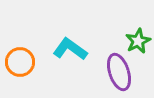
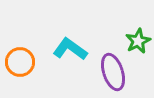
purple ellipse: moved 6 px left
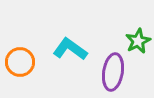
purple ellipse: rotated 27 degrees clockwise
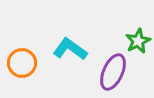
orange circle: moved 2 px right, 1 px down
purple ellipse: rotated 15 degrees clockwise
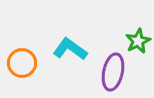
purple ellipse: rotated 12 degrees counterclockwise
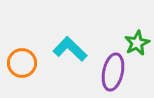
green star: moved 1 px left, 2 px down
cyan L-shape: rotated 8 degrees clockwise
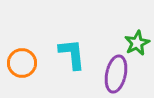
cyan L-shape: moved 2 px right, 5 px down; rotated 40 degrees clockwise
purple ellipse: moved 3 px right, 2 px down
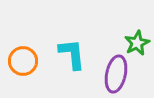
orange circle: moved 1 px right, 2 px up
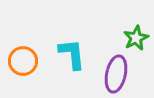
green star: moved 1 px left, 5 px up
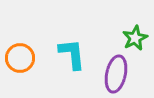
green star: moved 1 px left
orange circle: moved 3 px left, 3 px up
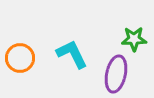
green star: moved 1 px left, 1 px down; rotated 25 degrees clockwise
cyan L-shape: rotated 20 degrees counterclockwise
